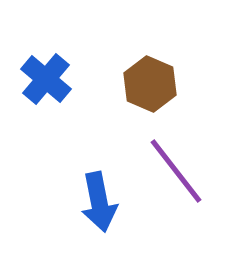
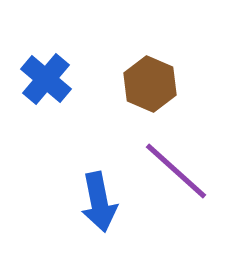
purple line: rotated 10 degrees counterclockwise
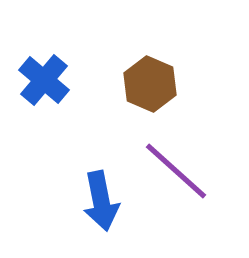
blue cross: moved 2 px left, 1 px down
blue arrow: moved 2 px right, 1 px up
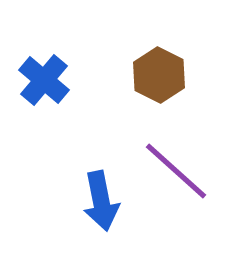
brown hexagon: moved 9 px right, 9 px up; rotated 4 degrees clockwise
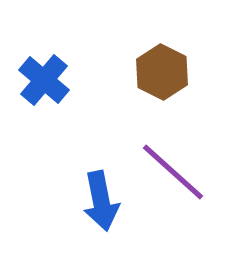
brown hexagon: moved 3 px right, 3 px up
purple line: moved 3 px left, 1 px down
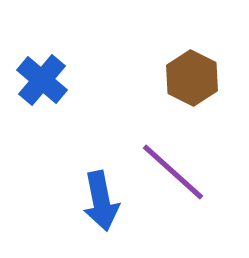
brown hexagon: moved 30 px right, 6 px down
blue cross: moved 2 px left
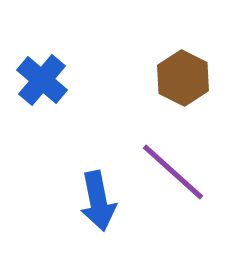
brown hexagon: moved 9 px left
blue arrow: moved 3 px left
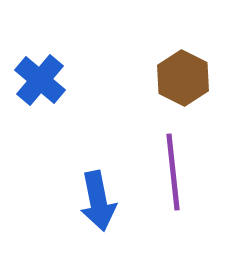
blue cross: moved 2 px left
purple line: rotated 42 degrees clockwise
